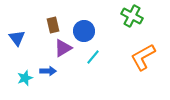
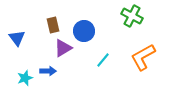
cyan line: moved 10 px right, 3 px down
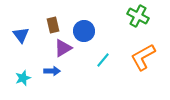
green cross: moved 6 px right
blue triangle: moved 4 px right, 3 px up
blue arrow: moved 4 px right
cyan star: moved 2 px left
